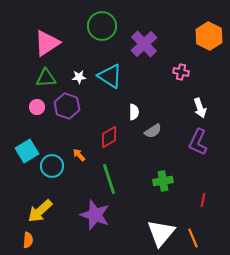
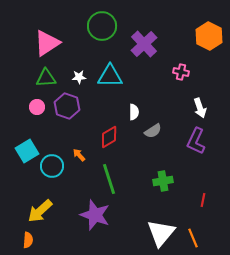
cyan triangle: rotated 32 degrees counterclockwise
purple L-shape: moved 2 px left, 1 px up
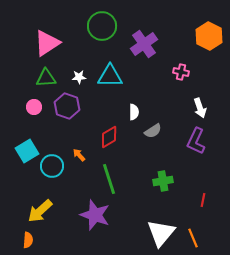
purple cross: rotated 8 degrees clockwise
pink circle: moved 3 px left
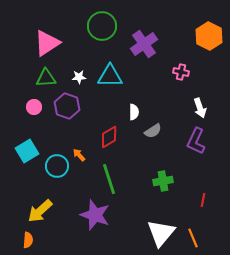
cyan circle: moved 5 px right
